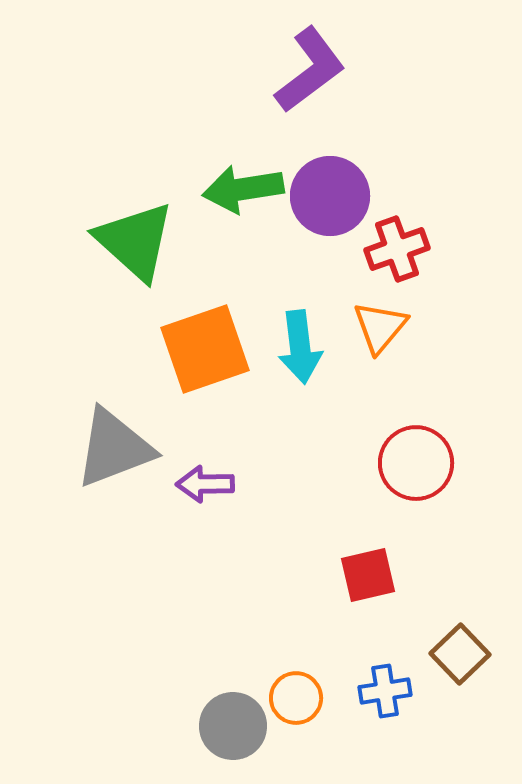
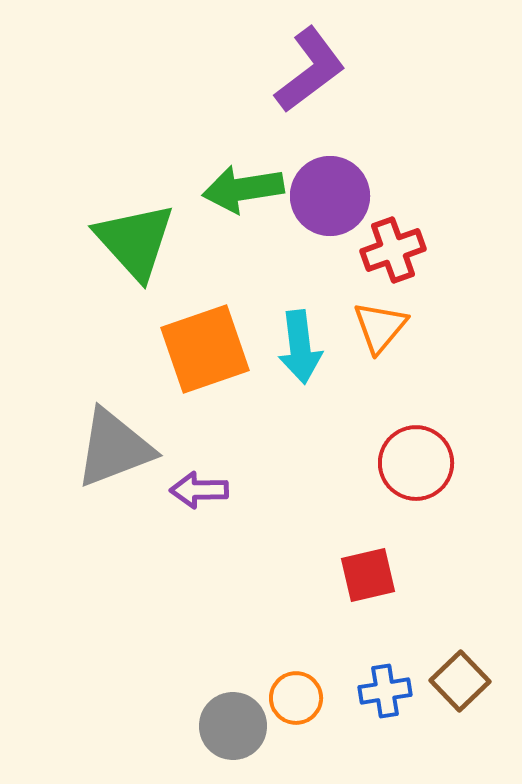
green triangle: rotated 6 degrees clockwise
red cross: moved 4 px left, 1 px down
purple arrow: moved 6 px left, 6 px down
brown square: moved 27 px down
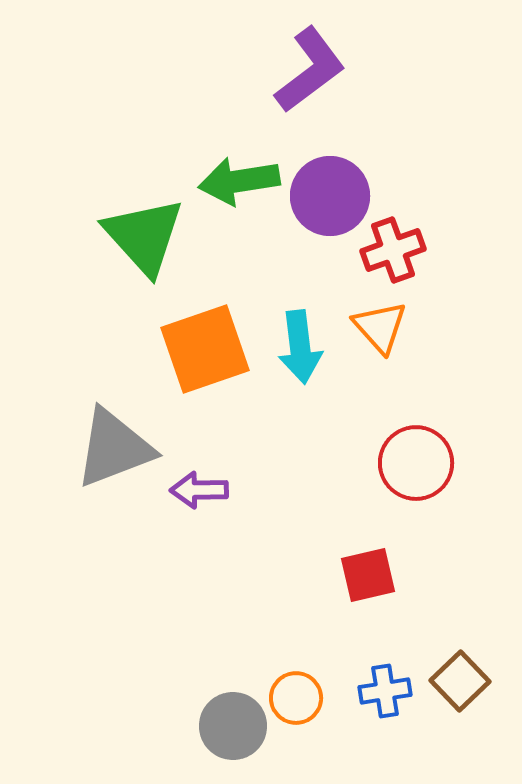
green arrow: moved 4 px left, 8 px up
green triangle: moved 9 px right, 5 px up
orange triangle: rotated 22 degrees counterclockwise
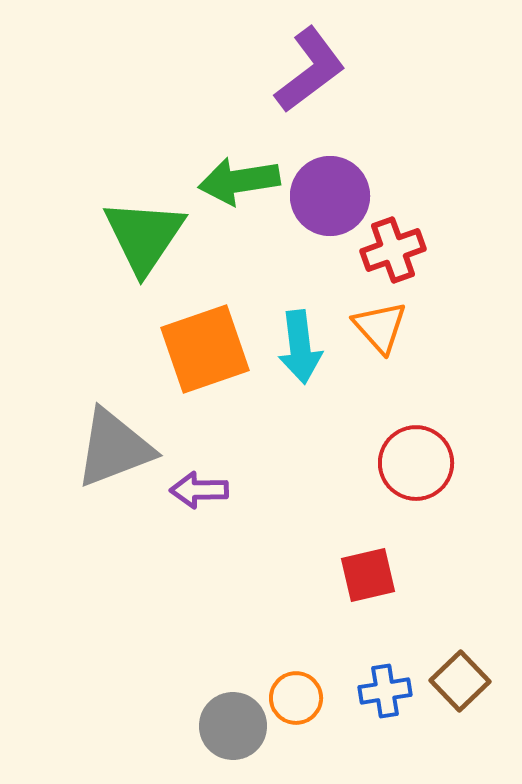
green triangle: rotated 16 degrees clockwise
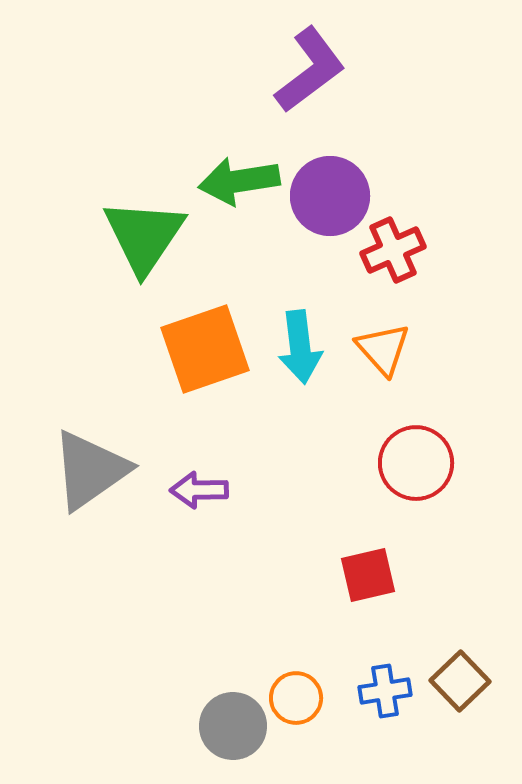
red cross: rotated 4 degrees counterclockwise
orange triangle: moved 3 px right, 22 px down
gray triangle: moved 24 px left, 22 px down; rotated 14 degrees counterclockwise
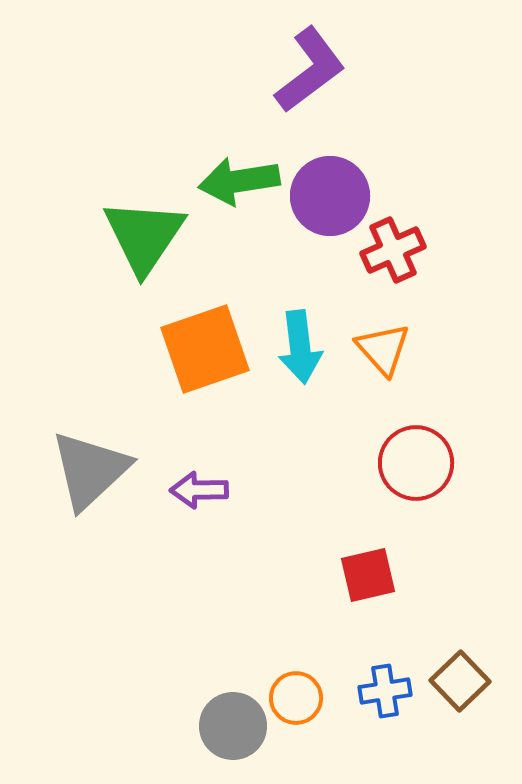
gray triangle: rotated 8 degrees counterclockwise
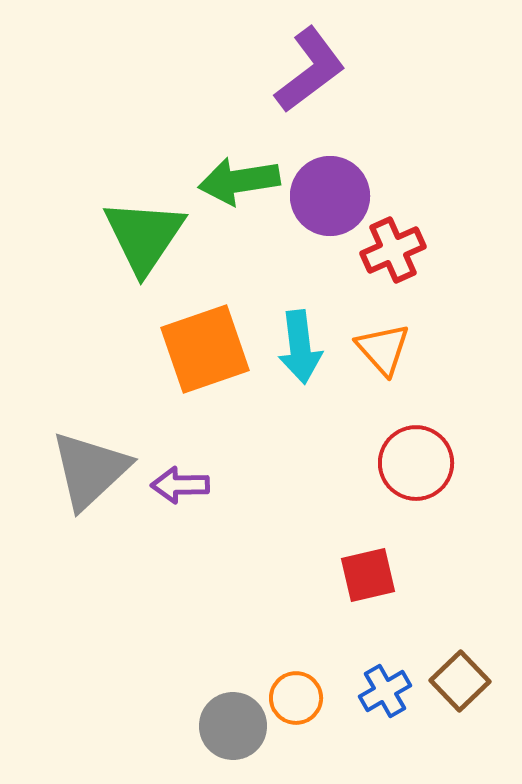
purple arrow: moved 19 px left, 5 px up
blue cross: rotated 21 degrees counterclockwise
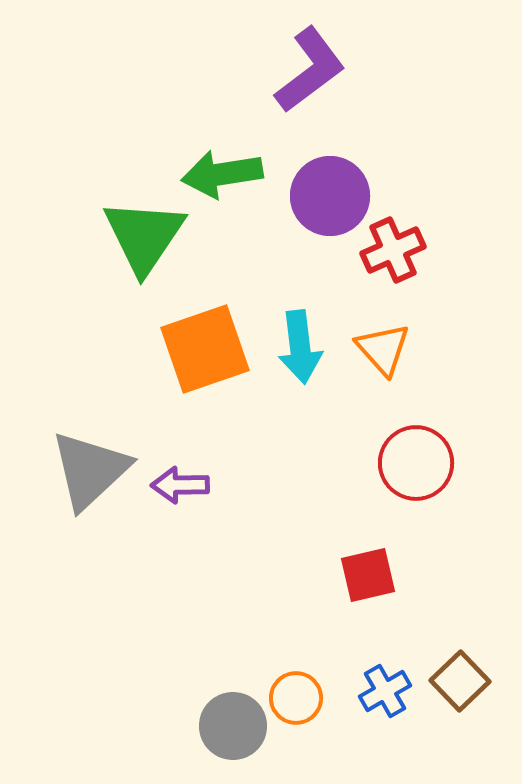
green arrow: moved 17 px left, 7 px up
